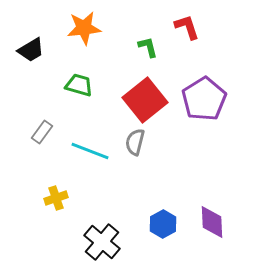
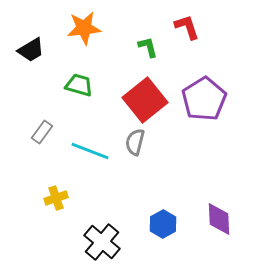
purple diamond: moved 7 px right, 3 px up
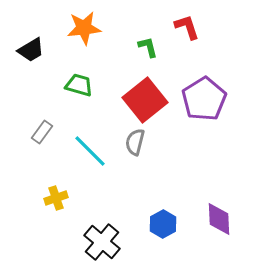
cyan line: rotated 24 degrees clockwise
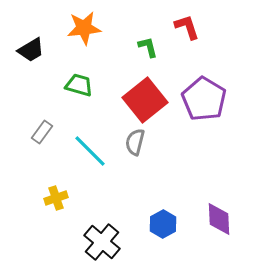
purple pentagon: rotated 9 degrees counterclockwise
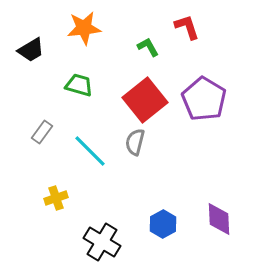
green L-shape: rotated 15 degrees counterclockwise
black cross: rotated 9 degrees counterclockwise
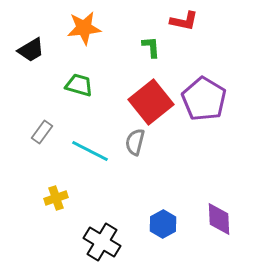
red L-shape: moved 3 px left, 6 px up; rotated 120 degrees clockwise
green L-shape: moved 3 px right; rotated 25 degrees clockwise
red square: moved 6 px right, 2 px down
cyan line: rotated 18 degrees counterclockwise
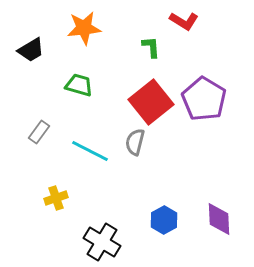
red L-shape: rotated 20 degrees clockwise
gray rectangle: moved 3 px left
blue hexagon: moved 1 px right, 4 px up
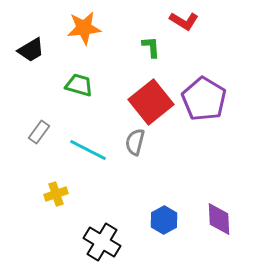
cyan line: moved 2 px left, 1 px up
yellow cross: moved 4 px up
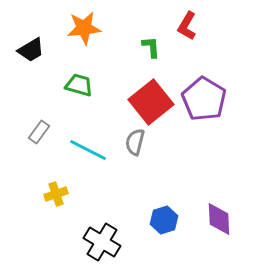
red L-shape: moved 3 px right, 5 px down; rotated 88 degrees clockwise
blue hexagon: rotated 12 degrees clockwise
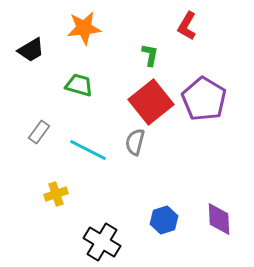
green L-shape: moved 1 px left, 8 px down; rotated 15 degrees clockwise
